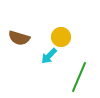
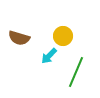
yellow circle: moved 2 px right, 1 px up
green line: moved 3 px left, 5 px up
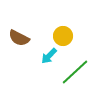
brown semicircle: rotated 10 degrees clockwise
green line: moved 1 px left; rotated 24 degrees clockwise
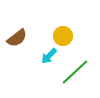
brown semicircle: moved 2 px left; rotated 65 degrees counterclockwise
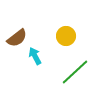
yellow circle: moved 3 px right
cyan arrow: moved 14 px left; rotated 108 degrees clockwise
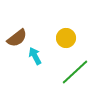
yellow circle: moved 2 px down
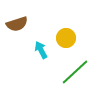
brown semicircle: moved 14 px up; rotated 20 degrees clockwise
cyan arrow: moved 6 px right, 6 px up
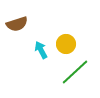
yellow circle: moved 6 px down
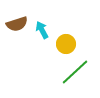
cyan arrow: moved 1 px right, 20 px up
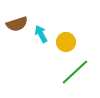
cyan arrow: moved 1 px left, 4 px down
yellow circle: moved 2 px up
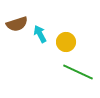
cyan arrow: moved 1 px left
green line: moved 3 px right; rotated 68 degrees clockwise
